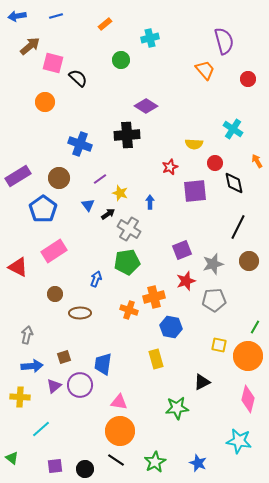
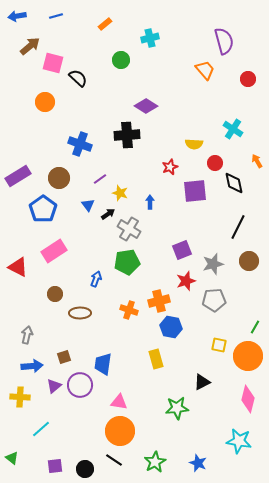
orange cross at (154, 297): moved 5 px right, 4 px down
black line at (116, 460): moved 2 px left
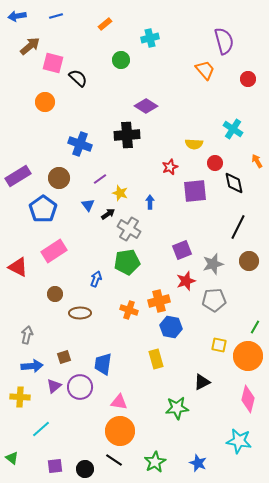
purple circle at (80, 385): moved 2 px down
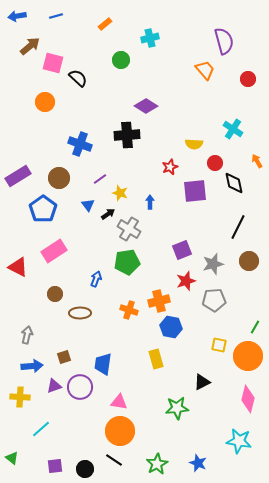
purple triangle at (54, 386): rotated 21 degrees clockwise
green star at (155, 462): moved 2 px right, 2 px down
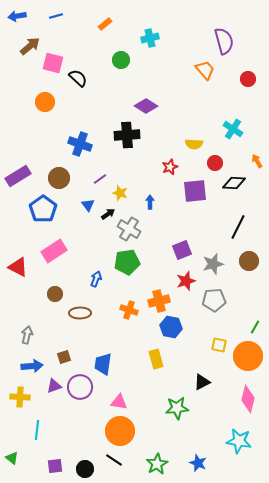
black diamond at (234, 183): rotated 75 degrees counterclockwise
cyan line at (41, 429): moved 4 px left, 1 px down; rotated 42 degrees counterclockwise
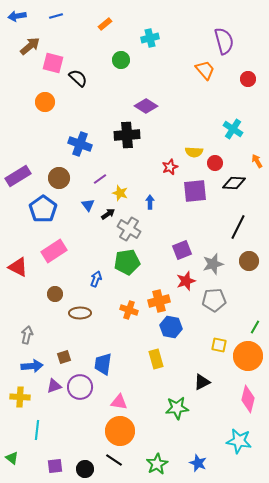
yellow semicircle at (194, 144): moved 8 px down
